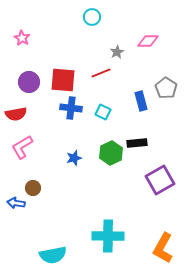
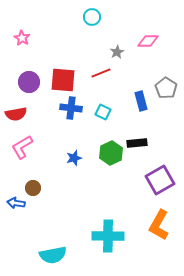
orange L-shape: moved 4 px left, 23 px up
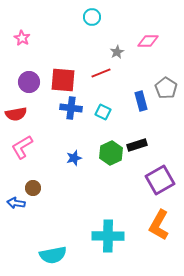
black rectangle: moved 2 px down; rotated 12 degrees counterclockwise
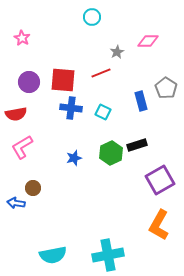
cyan cross: moved 19 px down; rotated 12 degrees counterclockwise
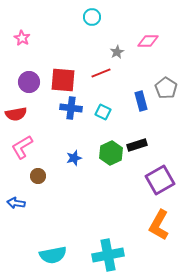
brown circle: moved 5 px right, 12 px up
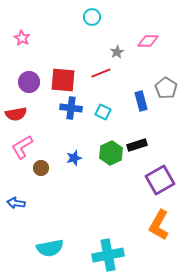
brown circle: moved 3 px right, 8 px up
cyan semicircle: moved 3 px left, 7 px up
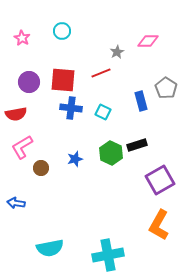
cyan circle: moved 30 px left, 14 px down
green hexagon: rotated 10 degrees counterclockwise
blue star: moved 1 px right, 1 px down
